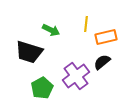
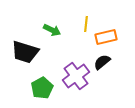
green arrow: moved 1 px right
black trapezoid: moved 4 px left
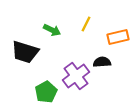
yellow line: rotated 21 degrees clockwise
orange rectangle: moved 12 px right
black semicircle: rotated 36 degrees clockwise
green pentagon: moved 4 px right, 4 px down
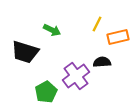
yellow line: moved 11 px right
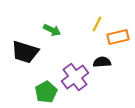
purple cross: moved 1 px left, 1 px down
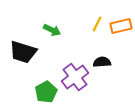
orange rectangle: moved 3 px right, 11 px up
black trapezoid: moved 2 px left
